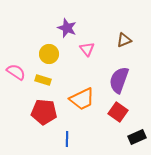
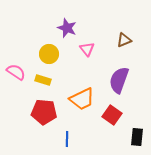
red square: moved 6 px left, 3 px down
black rectangle: rotated 60 degrees counterclockwise
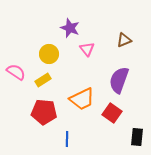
purple star: moved 3 px right
yellow rectangle: rotated 49 degrees counterclockwise
red square: moved 2 px up
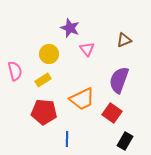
pink semicircle: moved 1 px left, 1 px up; rotated 42 degrees clockwise
black rectangle: moved 12 px left, 4 px down; rotated 24 degrees clockwise
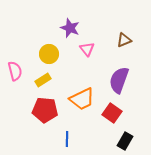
red pentagon: moved 1 px right, 2 px up
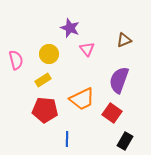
pink semicircle: moved 1 px right, 11 px up
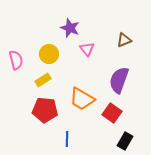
orange trapezoid: rotated 56 degrees clockwise
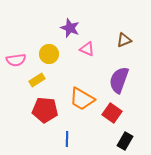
pink triangle: rotated 28 degrees counterclockwise
pink semicircle: rotated 96 degrees clockwise
yellow rectangle: moved 6 px left
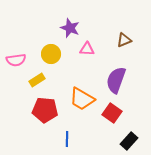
pink triangle: rotated 21 degrees counterclockwise
yellow circle: moved 2 px right
purple semicircle: moved 3 px left
black rectangle: moved 4 px right; rotated 12 degrees clockwise
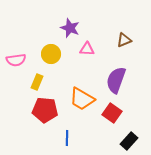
yellow rectangle: moved 2 px down; rotated 35 degrees counterclockwise
blue line: moved 1 px up
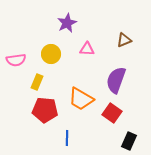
purple star: moved 3 px left, 5 px up; rotated 24 degrees clockwise
orange trapezoid: moved 1 px left
black rectangle: rotated 18 degrees counterclockwise
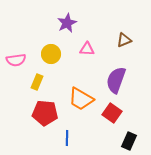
red pentagon: moved 3 px down
